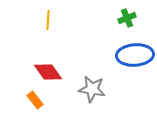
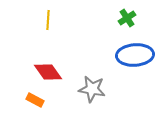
green cross: rotated 12 degrees counterclockwise
orange rectangle: rotated 24 degrees counterclockwise
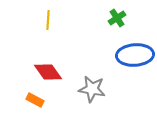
green cross: moved 10 px left
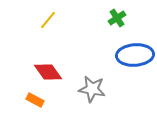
yellow line: rotated 36 degrees clockwise
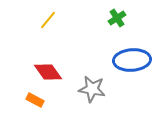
blue ellipse: moved 3 px left, 5 px down
